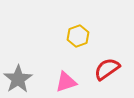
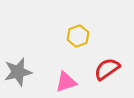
gray star: moved 7 px up; rotated 20 degrees clockwise
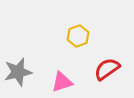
pink triangle: moved 4 px left
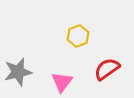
pink triangle: rotated 35 degrees counterclockwise
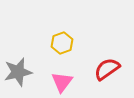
yellow hexagon: moved 16 px left, 7 px down
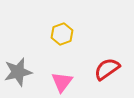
yellow hexagon: moved 9 px up
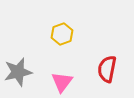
red semicircle: rotated 44 degrees counterclockwise
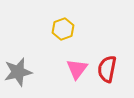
yellow hexagon: moved 1 px right, 5 px up
pink triangle: moved 15 px right, 13 px up
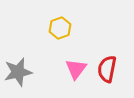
yellow hexagon: moved 3 px left, 1 px up
pink triangle: moved 1 px left
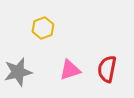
yellow hexagon: moved 17 px left
pink triangle: moved 6 px left, 1 px down; rotated 35 degrees clockwise
